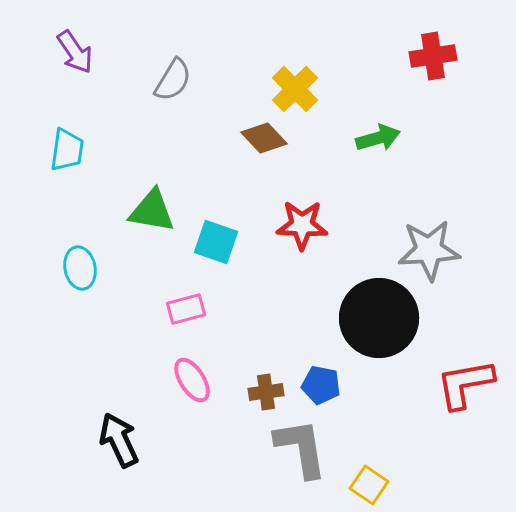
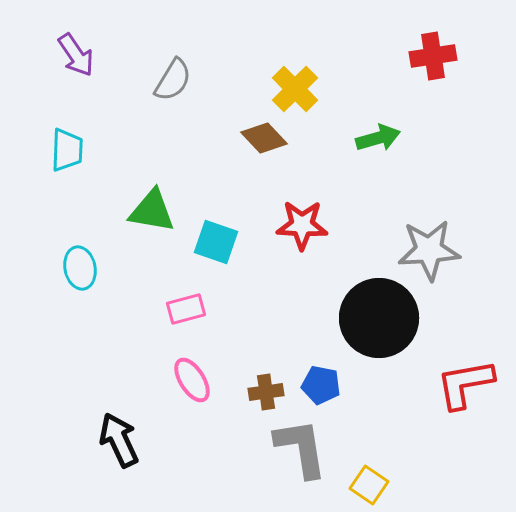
purple arrow: moved 1 px right, 3 px down
cyan trapezoid: rotated 6 degrees counterclockwise
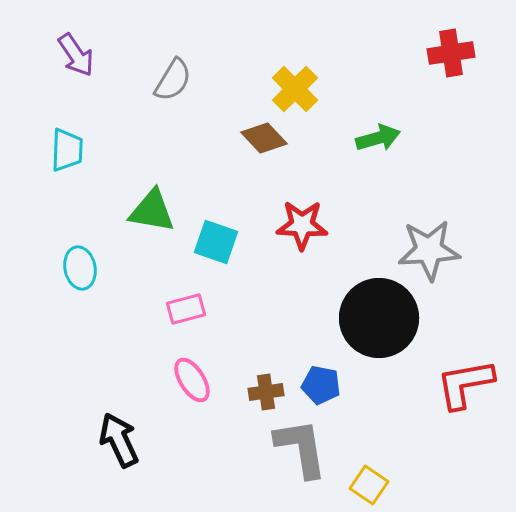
red cross: moved 18 px right, 3 px up
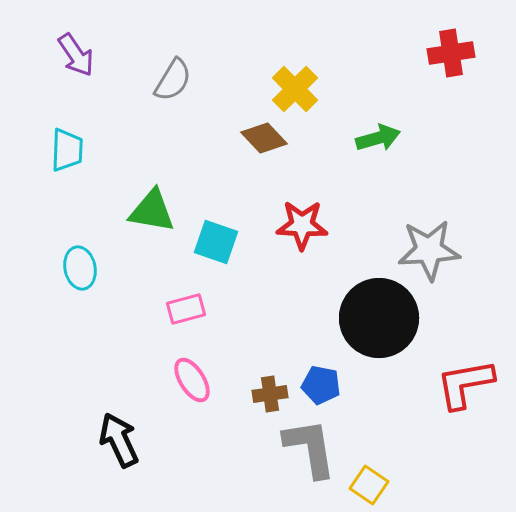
brown cross: moved 4 px right, 2 px down
gray L-shape: moved 9 px right
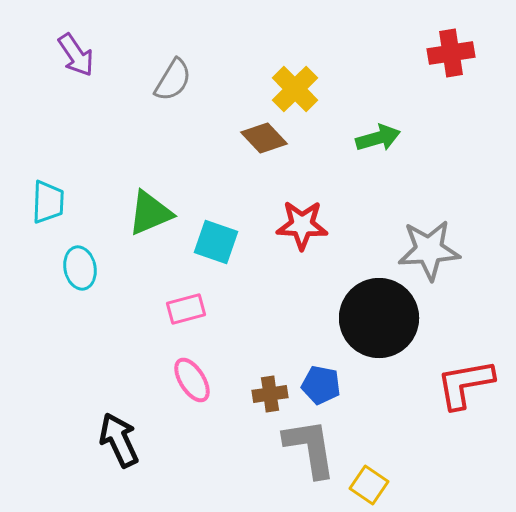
cyan trapezoid: moved 19 px left, 52 px down
green triangle: moved 2 px left, 2 px down; rotated 33 degrees counterclockwise
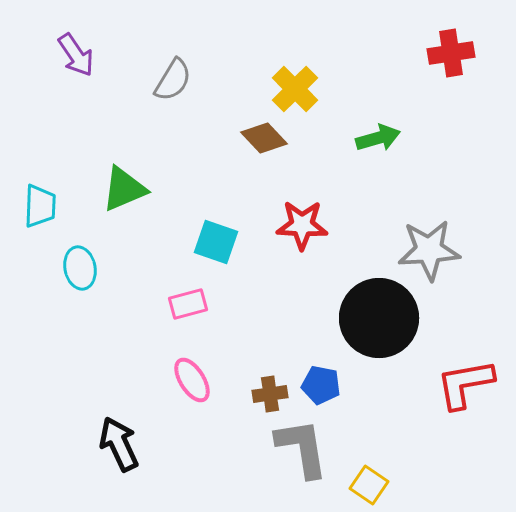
cyan trapezoid: moved 8 px left, 4 px down
green triangle: moved 26 px left, 24 px up
pink rectangle: moved 2 px right, 5 px up
black arrow: moved 4 px down
gray L-shape: moved 8 px left
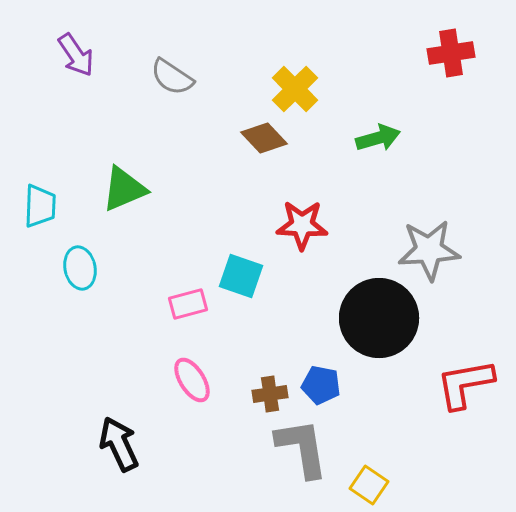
gray semicircle: moved 1 px left, 3 px up; rotated 93 degrees clockwise
cyan square: moved 25 px right, 34 px down
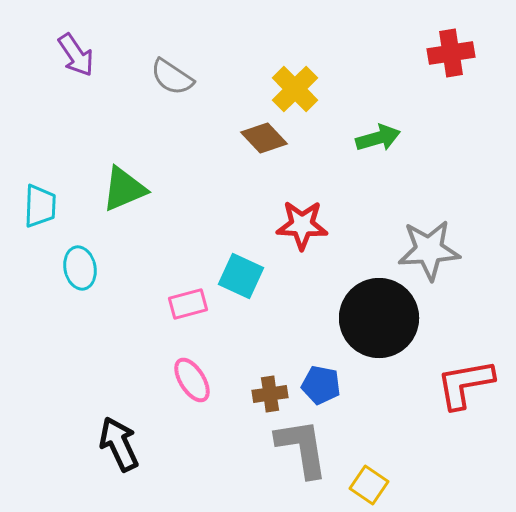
cyan square: rotated 6 degrees clockwise
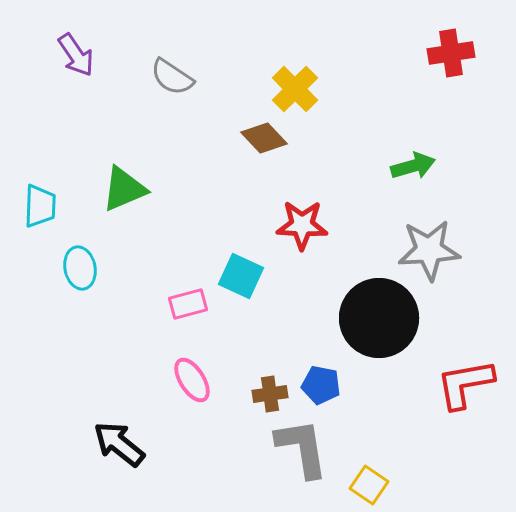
green arrow: moved 35 px right, 28 px down
black arrow: rotated 26 degrees counterclockwise
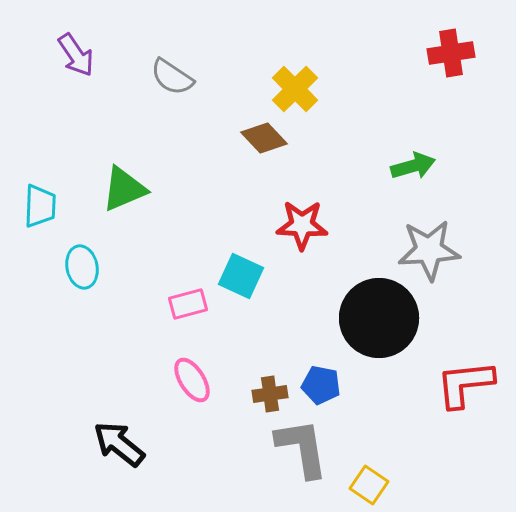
cyan ellipse: moved 2 px right, 1 px up
red L-shape: rotated 4 degrees clockwise
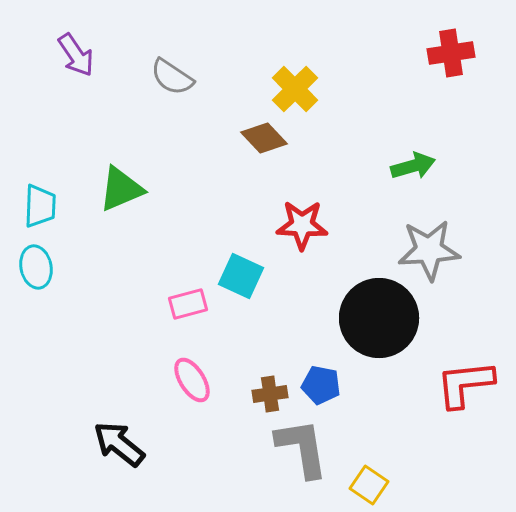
green triangle: moved 3 px left
cyan ellipse: moved 46 px left
